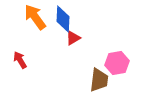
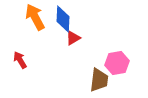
orange arrow: rotated 8 degrees clockwise
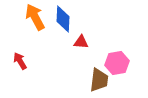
red triangle: moved 8 px right, 4 px down; rotated 35 degrees clockwise
red arrow: moved 1 px down
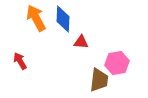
orange arrow: moved 1 px right, 1 px down
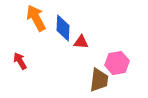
blue diamond: moved 9 px down
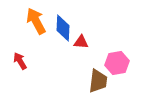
orange arrow: moved 3 px down
brown trapezoid: moved 1 px left, 1 px down
